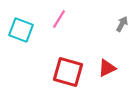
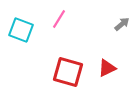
gray arrow: rotated 21 degrees clockwise
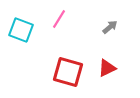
gray arrow: moved 12 px left, 3 px down
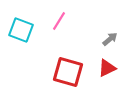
pink line: moved 2 px down
gray arrow: moved 12 px down
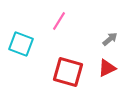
cyan square: moved 14 px down
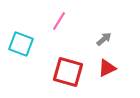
gray arrow: moved 6 px left
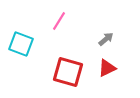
gray arrow: moved 2 px right
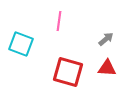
pink line: rotated 24 degrees counterclockwise
red triangle: rotated 30 degrees clockwise
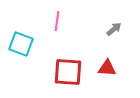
pink line: moved 2 px left
gray arrow: moved 8 px right, 10 px up
red square: rotated 12 degrees counterclockwise
